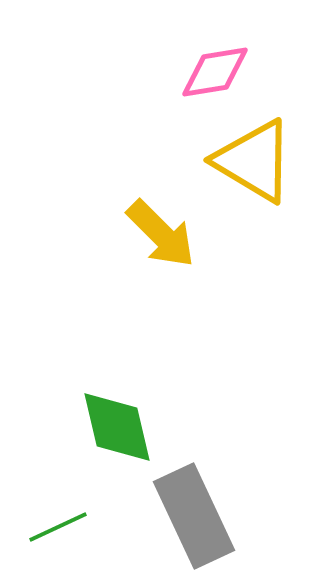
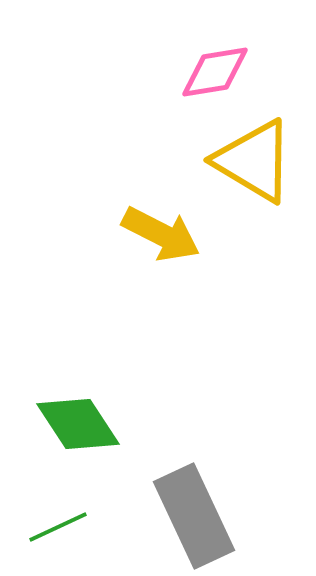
yellow arrow: rotated 18 degrees counterclockwise
green diamond: moved 39 px left, 3 px up; rotated 20 degrees counterclockwise
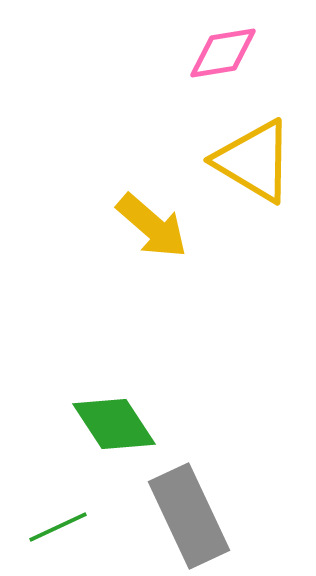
pink diamond: moved 8 px right, 19 px up
yellow arrow: moved 9 px left, 8 px up; rotated 14 degrees clockwise
green diamond: moved 36 px right
gray rectangle: moved 5 px left
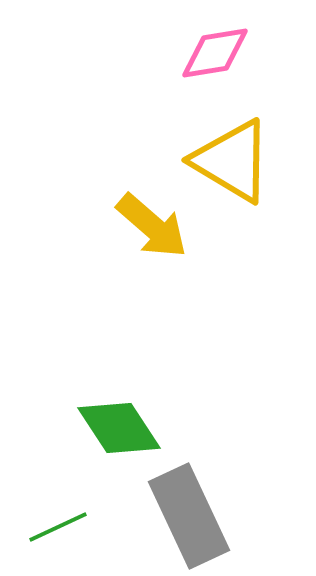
pink diamond: moved 8 px left
yellow triangle: moved 22 px left
green diamond: moved 5 px right, 4 px down
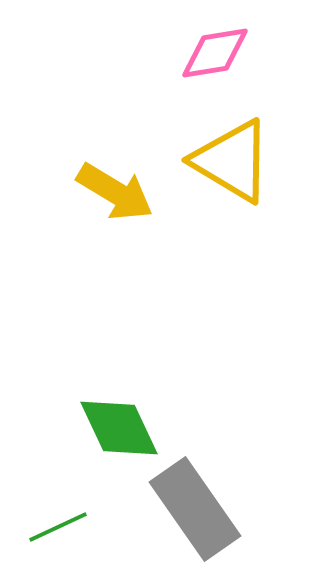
yellow arrow: moved 37 px left, 34 px up; rotated 10 degrees counterclockwise
green diamond: rotated 8 degrees clockwise
gray rectangle: moved 6 px right, 7 px up; rotated 10 degrees counterclockwise
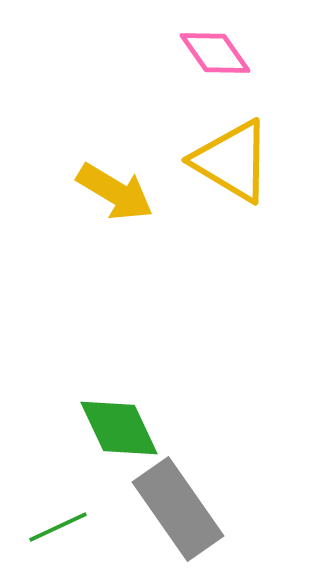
pink diamond: rotated 64 degrees clockwise
gray rectangle: moved 17 px left
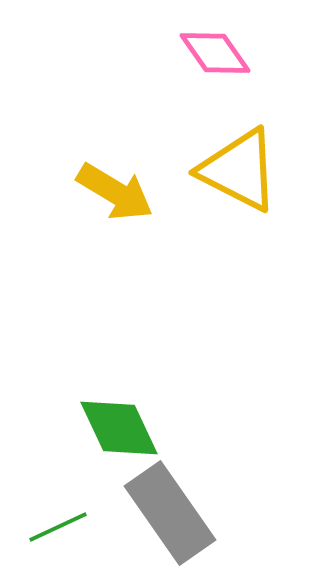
yellow triangle: moved 7 px right, 9 px down; rotated 4 degrees counterclockwise
gray rectangle: moved 8 px left, 4 px down
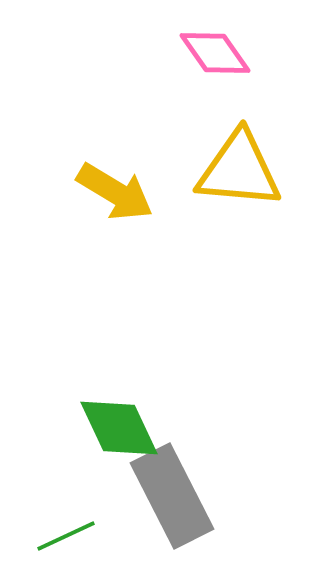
yellow triangle: rotated 22 degrees counterclockwise
gray rectangle: moved 2 px right, 17 px up; rotated 8 degrees clockwise
green line: moved 8 px right, 9 px down
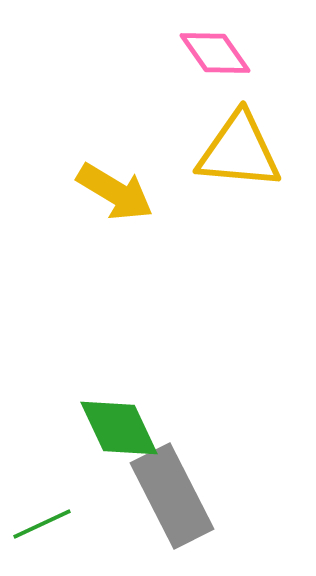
yellow triangle: moved 19 px up
green line: moved 24 px left, 12 px up
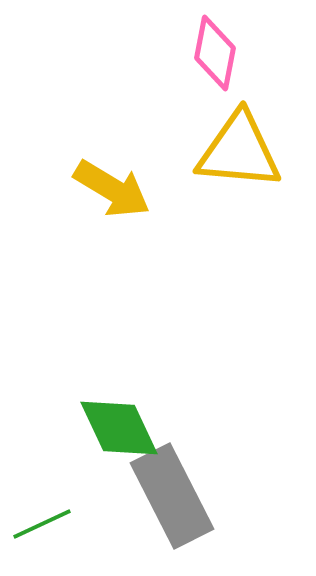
pink diamond: rotated 46 degrees clockwise
yellow arrow: moved 3 px left, 3 px up
